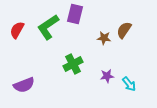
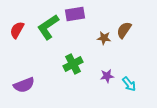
purple rectangle: rotated 66 degrees clockwise
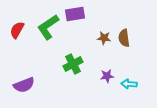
brown semicircle: moved 8 px down; rotated 42 degrees counterclockwise
cyan arrow: rotated 133 degrees clockwise
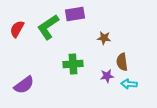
red semicircle: moved 1 px up
brown semicircle: moved 2 px left, 24 px down
green cross: rotated 24 degrees clockwise
purple semicircle: rotated 15 degrees counterclockwise
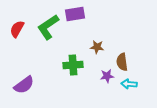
brown star: moved 7 px left, 9 px down
green cross: moved 1 px down
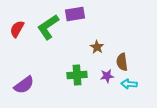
brown star: rotated 24 degrees clockwise
green cross: moved 4 px right, 10 px down
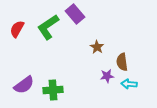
purple rectangle: rotated 60 degrees clockwise
green cross: moved 24 px left, 15 px down
